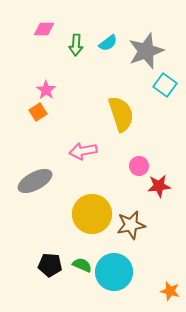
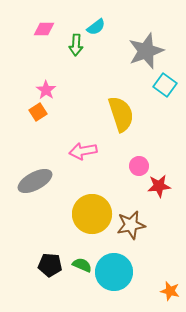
cyan semicircle: moved 12 px left, 16 px up
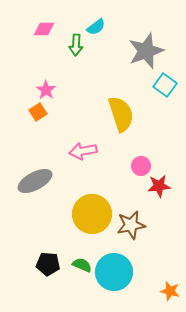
pink circle: moved 2 px right
black pentagon: moved 2 px left, 1 px up
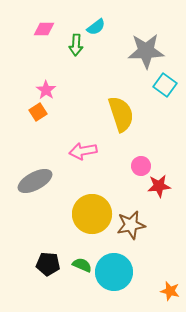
gray star: rotated 18 degrees clockwise
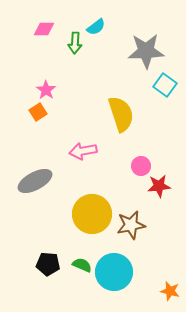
green arrow: moved 1 px left, 2 px up
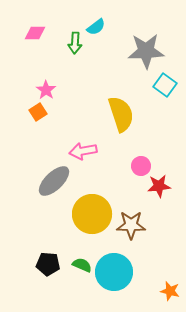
pink diamond: moved 9 px left, 4 px down
gray ellipse: moved 19 px right; rotated 16 degrees counterclockwise
brown star: rotated 12 degrees clockwise
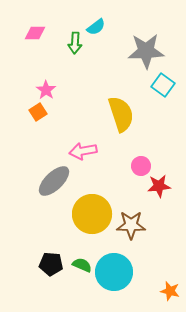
cyan square: moved 2 px left
black pentagon: moved 3 px right
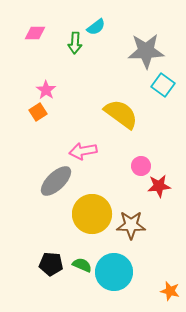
yellow semicircle: rotated 36 degrees counterclockwise
gray ellipse: moved 2 px right
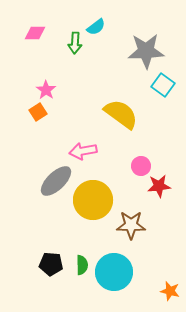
yellow circle: moved 1 px right, 14 px up
green semicircle: rotated 66 degrees clockwise
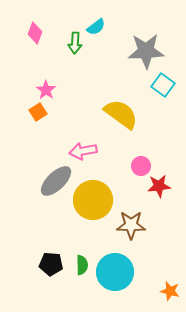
pink diamond: rotated 70 degrees counterclockwise
cyan circle: moved 1 px right
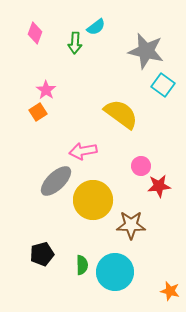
gray star: rotated 15 degrees clockwise
black pentagon: moved 9 px left, 10 px up; rotated 20 degrees counterclockwise
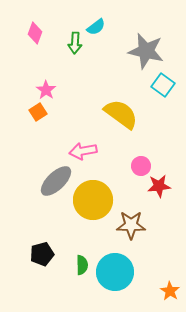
orange star: rotated 18 degrees clockwise
